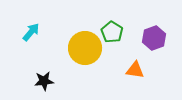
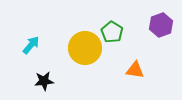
cyan arrow: moved 13 px down
purple hexagon: moved 7 px right, 13 px up
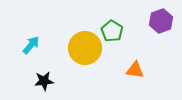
purple hexagon: moved 4 px up
green pentagon: moved 1 px up
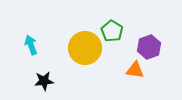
purple hexagon: moved 12 px left, 26 px down
cyan arrow: rotated 60 degrees counterclockwise
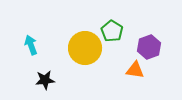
black star: moved 1 px right, 1 px up
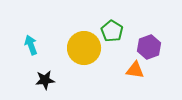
yellow circle: moved 1 px left
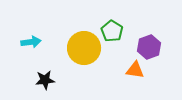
cyan arrow: moved 3 px up; rotated 102 degrees clockwise
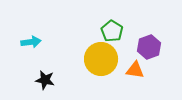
yellow circle: moved 17 px right, 11 px down
black star: rotated 18 degrees clockwise
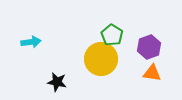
green pentagon: moved 4 px down
orange triangle: moved 17 px right, 3 px down
black star: moved 12 px right, 2 px down
